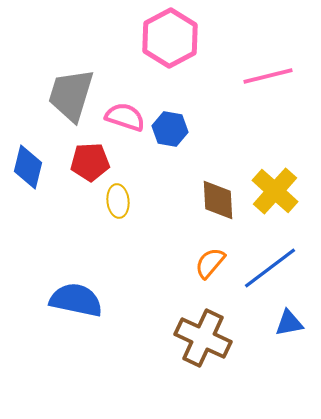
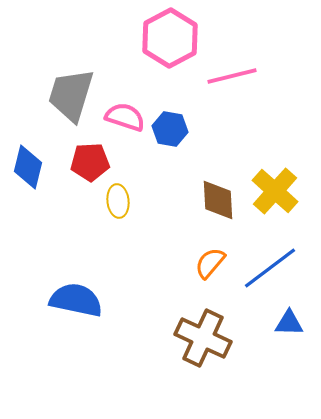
pink line: moved 36 px left
blue triangle: rotated 12 degrees clockwise
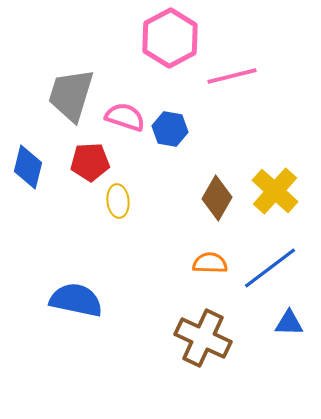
brown diamond: moved 1 px left, 2 px up; rotated 33 degrees clockwise
orange semicircle: rotated 52 degrees clockwise
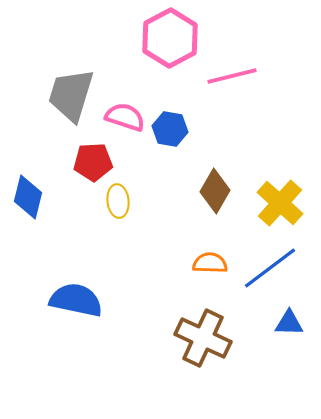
red pentagon: moved 3 px right
blue diamond: moved 30 px down
yellow cross: moved 5 px right, 12 px down
brown diamond: moved 2 px left, 7 px up
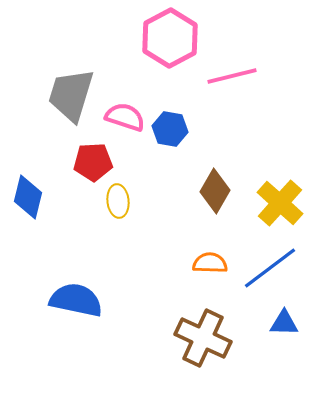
blue triangle: moved 5 px left
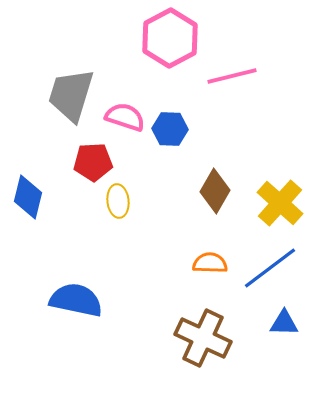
blue hexagon: rotated 8 degrees counterclockwise
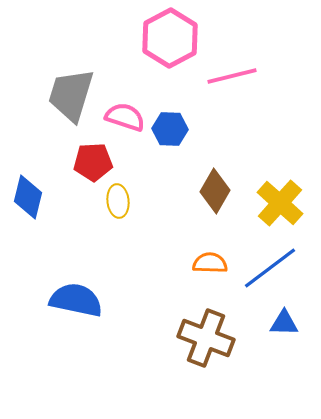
brown cross: moved 3 px right; rotated 4 degrees counterclockwise
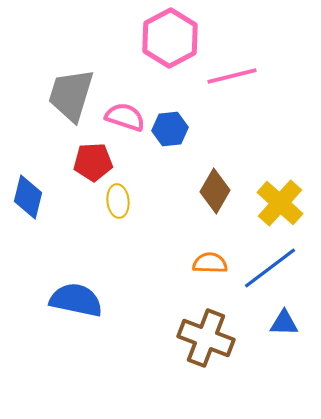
blue hexagon: rotated 8 degrees counterclockwise
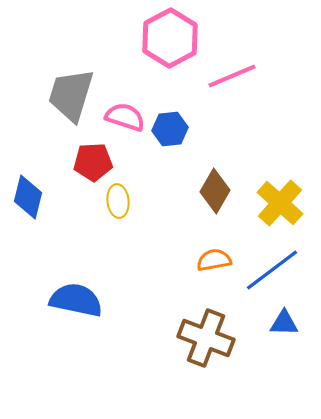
pink line: rotated 9 degrees counterclockwise
orange semicircle: moved 4 px right, 3 px up; rotated 12 degrees counterclockwise
blue line: moved 2 px right, 2 px down
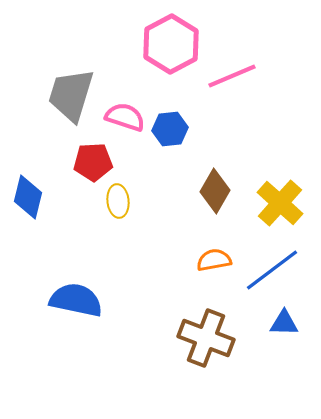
pink hexagon: moved 1 px right, 6 px down
